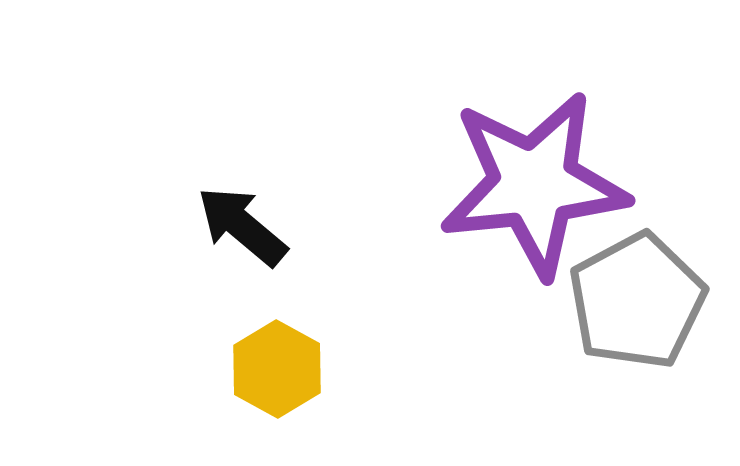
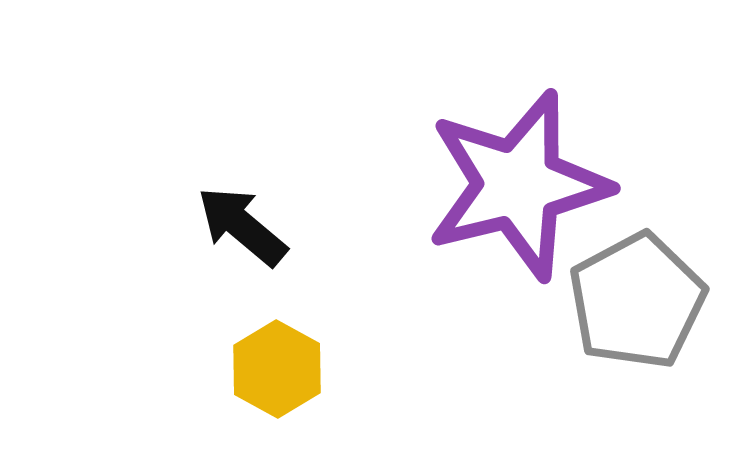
purple star: moved 16 px left, 1 px down; rotated 8 degrees counterclockwise
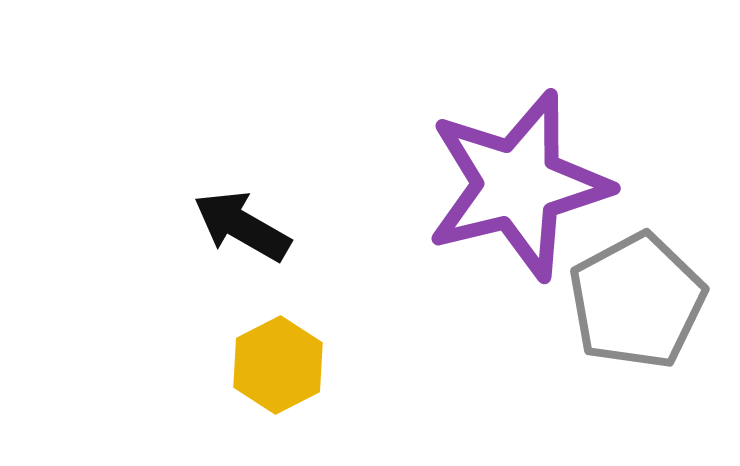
black arrow: rotated 10 degrees counterclockwise
yellow hexagon: moved 1 px right, 4 px up; rotated 4 degrees clockwise
